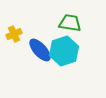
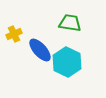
cyan hexagon: moved 3 px right, 11 px down; rotated 16 degrees counterclockwise
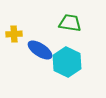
yellow cross: rotated 21 degrees clockwise
blue ellipse: rotated 15 degrees counterclockwise
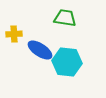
green trapezoid: moved 5 px left, 5 px up
cyan hexagon: rotated 20 degrees counterclockwise
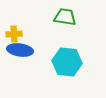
green trapezoid: moved 1 px up
blue ellipse: moved 20 px left; rotated 25 degrees counterclockwise
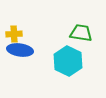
green trapezoid: moved 16 px right, 16 px down
cyan hexagon: moved 1 px right, 1 px up; rotated 20 degrees clockwise
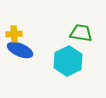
blue ellipse: rotated 15 degrees clockwise
cyan hexagon: rotated 8 degrees clockwise
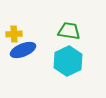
green trapezoid: moved 12 px left, 2 px up
blue ellipse: moved 3 px right; rotated 45 degrees counterclockwise
